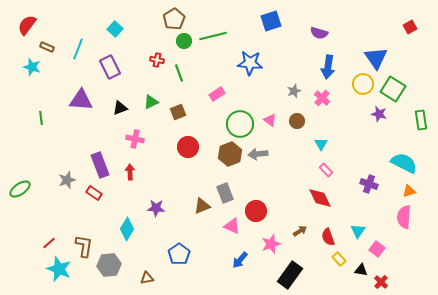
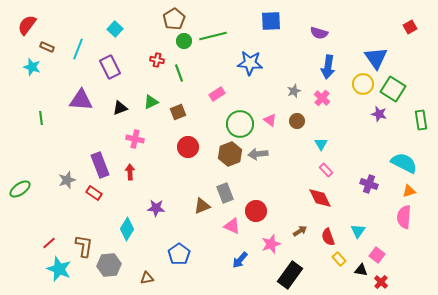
blue square at (271, 21): rotated 15 degrees clockwise
pink square at (377, 249): moved 6 px down
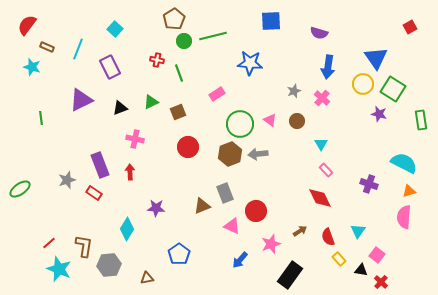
purple triangle at (81, 100): rotated 30 degrees counterclockwise
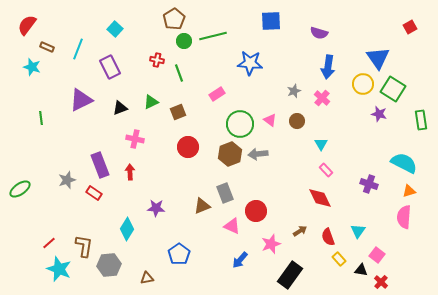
blue triangle at (376, 58): moved 2 px right
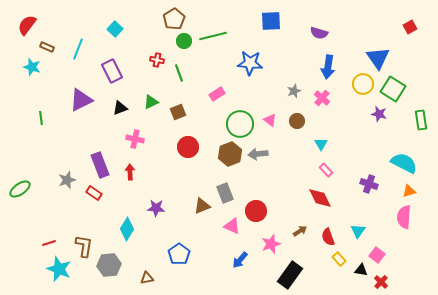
purple rectangle at (110, 67): moved 2 px right, 4 px down
red line at (49, 243): rotated 24 degrees clockwise
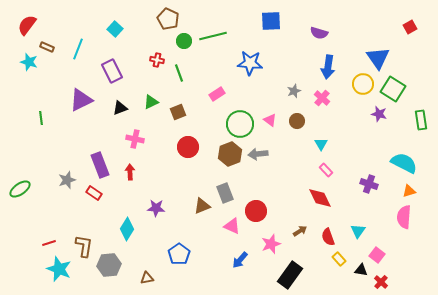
brown pentagon at (174, 19): moved 6 px left; rotated 15 degrees counterclockwise
cyan star at (32, 67): moved 3 px left, 5 px up
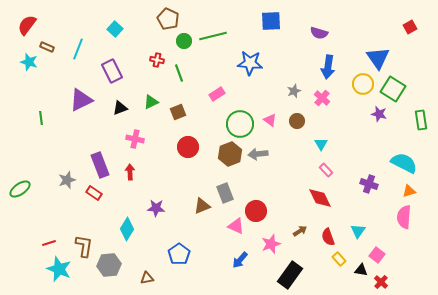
pink triangle at (232, 226): moved 4 px right
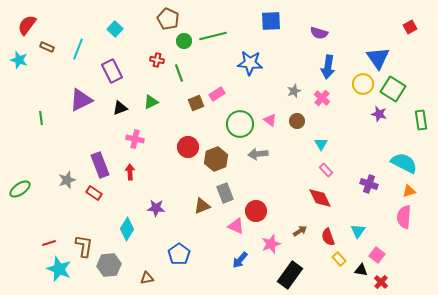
cyan star at (29, 62): moved 10 px left, 2 px up
brown square at (178, 112): moved 18 px right, 9 px up
brown hexagon at (230, 154): moved 14 px left, 5 px down
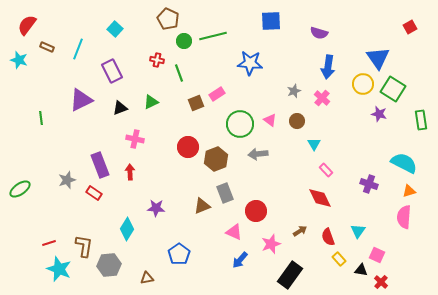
cyan triangle at (321, 144): moved 7 px left
pink triangle at (236, 226): moved 2 px left, 6 px down
pink square at (377, 255): rotated 14 degrees counterclockwise
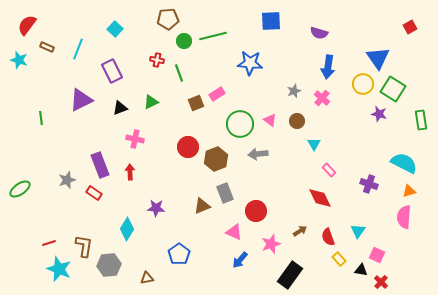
brown pentagon at (168, 19): rotated 30 degrees counterclockwise
pink rectangle at (326, 170): moved 3 px right
